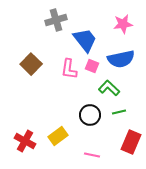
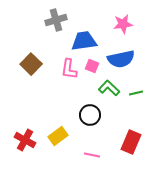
blue trapezoid: moved 1 px left, 1 px down; rotated 60 degrees counterclockwise
green line: moved 17 px right, 19 px up
red cross: moved 1 px up
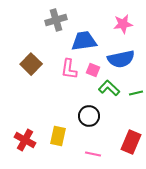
pink square: moved 1 px right, 4 px down
black circle: moved 1 px left, 1 px down
yellow rectangle: rotated 42 degrees counterclockwise
pink line: moved 1 px right, 1 px up
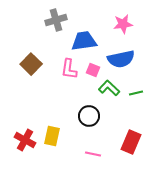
yellow rectangle: moved 6 px left
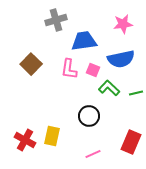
pink line: rotated 35 degrees counterclockwise
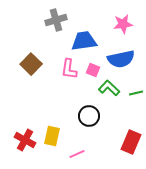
pink line: moved 16 px left
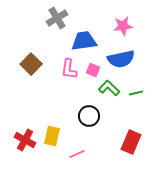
gray cross: moved 1 px right, 2 px up; rotated 15 degrees counterclockwise
pink star: moved 2 px down
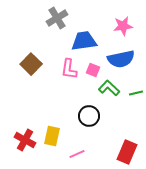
red rectangle: moved 4 px left, 10 px down
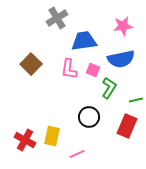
green L-shape: rotated 80 degrees clockwise
green line: moved 7 px down
black circle: moved 1 px down
red rectangle: moved 26 px up
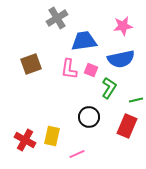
brown square: rotated 25 degrees clockwise
pink square: moved 2 px left
